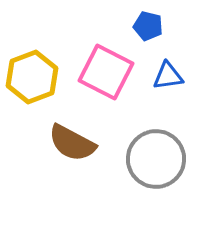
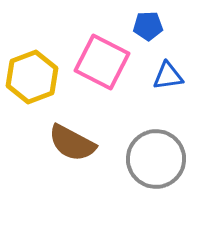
blue pentagon: rotated 16 degrees counterclockwise
pink square: moved 4 px left, 10 px up
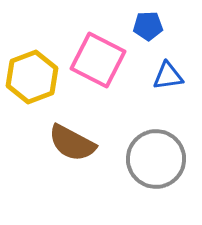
pink square: moved 4 px left, 2 px up
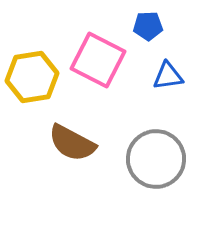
yellow hexagon: rotated 12 degrees clockwise
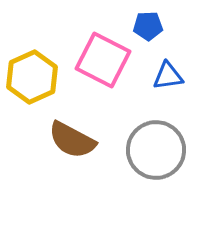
pink square: moved 5 px right
yellow hexagon: rotated 15 degrees counterclockwise
brown semicircle: moved 3 px up
gray circle: moved 9 px up
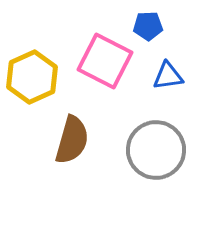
pink square: moved 2 px right, 1 px down
brown semicircle: rotated 102 degrees counterclockwise
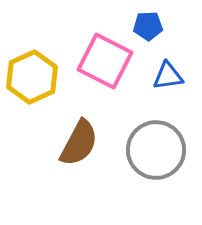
brown semicircle: moved 7 px right, 3 px down; rotated 12 degrees clockwise
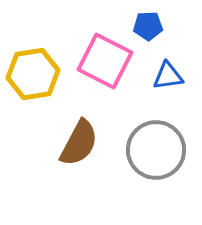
yellow hexagon: moved 1 px right, 3 px up; rotated 15 degrees clockwise
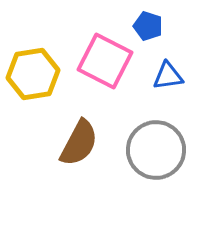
blue pentagon: rotated 20 degrees clockwise
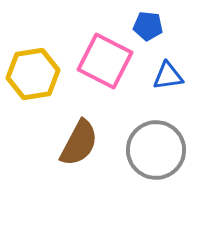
blue pentagon: rotated 12 degrees counterclockwise
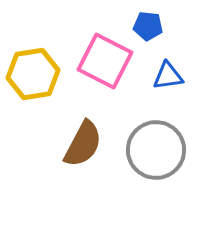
brown semicircle: moved 4 px right, 1 px down
